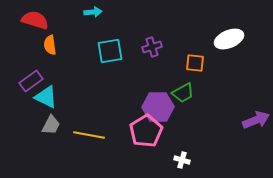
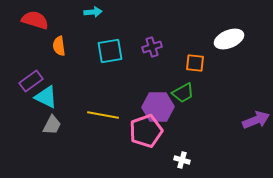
orange semicircle: moved 9 px right, 1 px down
gray trapezoid: moved 1 px right
pink pentagon: rotated 12 degrees clockwise
yellow line: moved 14 px right, 20 px up
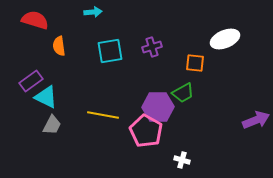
white ellipse: moved 4 px left
pink pentagon: rotated 24 degrees counterclockwise
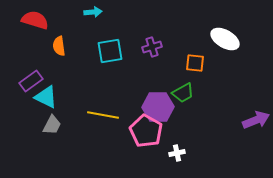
white ellipse: rotated 52 degrees clockwise
white cross: moved 5 px left, 7 px up; rotated 28 degrees counterclockwise
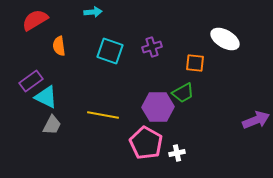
red semicircle: rotated 48 degrees counterclockwise
cyan square: rotated 28 degrees clockwise
pink pentagon: moved 12 px down
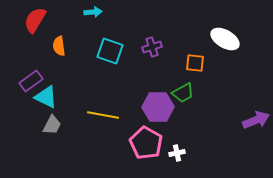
red semicircle: rotated 28 degrees counterclockwise
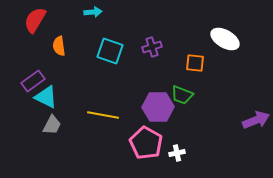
purple rectangle: moved 2 px right
green trapezoid: moved 1 px left, 2 px down; rotated 50 degrees clockwise
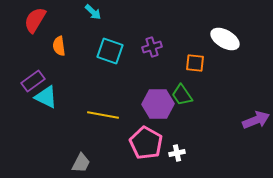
cyan arrow: rotated 48 degrees clockwise
green trapezoid: rotated 35 degrees clockwise
purple hexagon: moved 3 px up
gray trapezoid: moved 29 px right, 38 px down
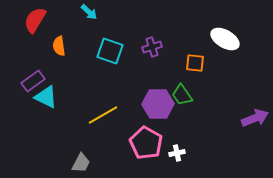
cyan arrow: moved 4 px left
yellow line: rotated 40 degrees counterclockwise
purple arrow: moved 1 px left, 2 px up
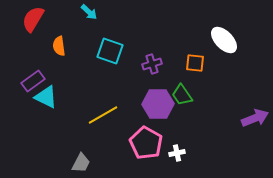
red semicircle: moved 2 px left, 1 px up
white ellipse: moved 1 px left, 1 px down; rotated 16 degrees clockwise
purple cross: moved 17 px down
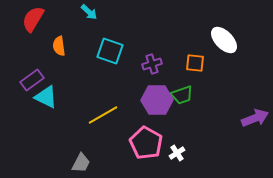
purple rectangle: moved 1 px left, 1 px up
green trapezoid: rotated 75 degrees counterclockwise
purple hexagon: moved 1 px left, 4 px up
white cross: rotated 21 degrees counterclockwise
